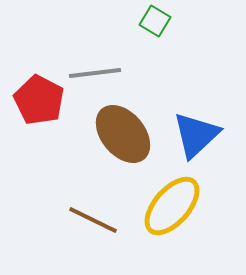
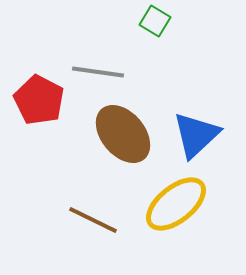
gray line: moved 3 px right, 1 px up; rotated 15 degrees clockwise
yellow ellipse: moved 4 px right, 2 px up; rotated 10 degrees clockwise
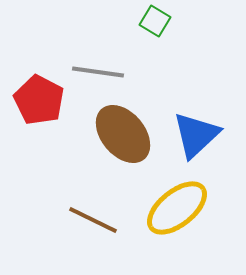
yellow ellipse: moved 1 px right, 4 px down
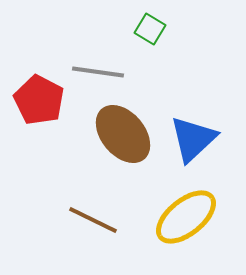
green square: moved 5 px left, 8 px down
blue triangle: moved 3 px left, 4 px down
yellow ellipse: moved 9 px right, 9 px down
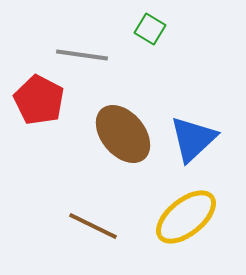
gray line: moved 16 px left, 17 px up
brown line: moved 6 px down
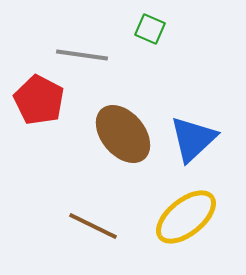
green square: rotated 8 degrees counterclockwise
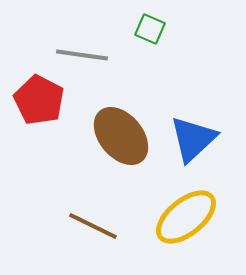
brown ellipse: moved 2 px left, 2 px down
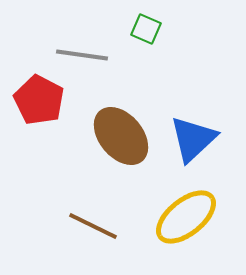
green square: moved 4 px left
